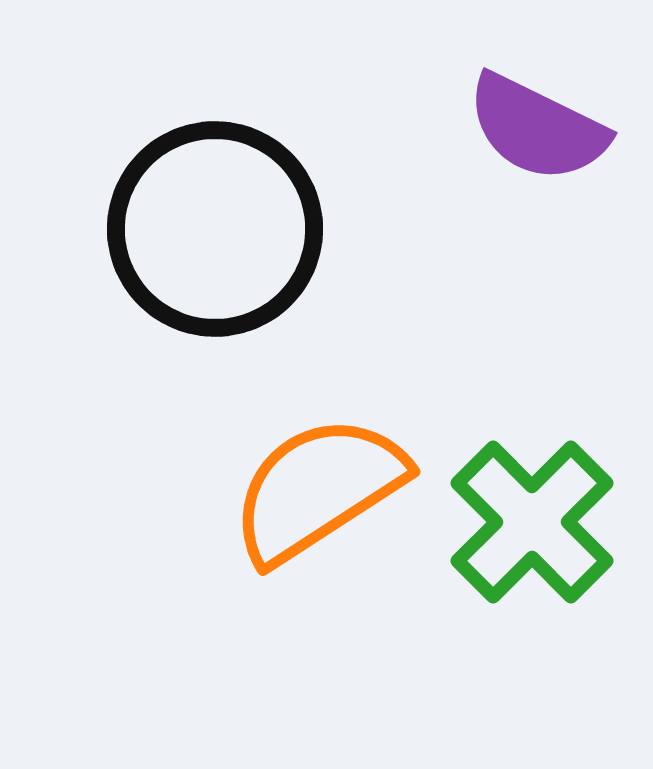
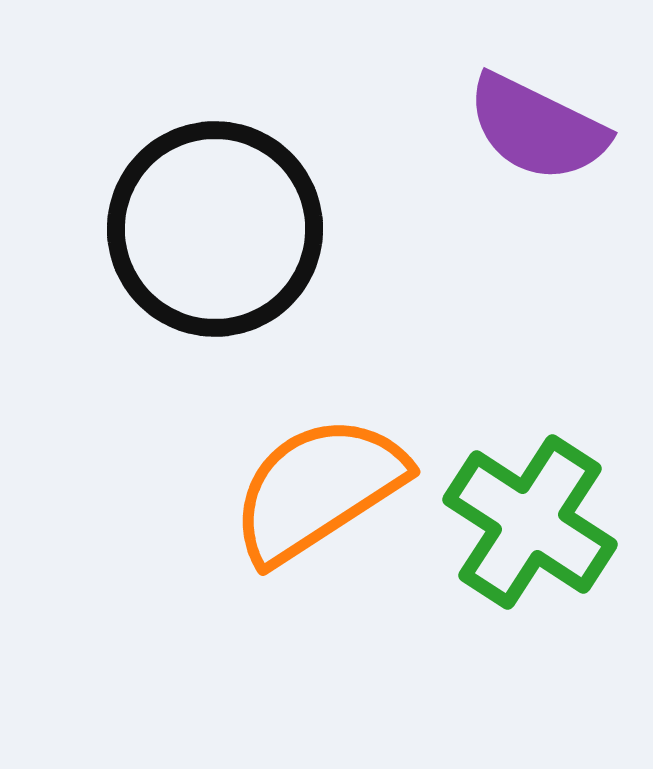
green cross: moved 2 px left; rotated 12 degrees counterclockwise
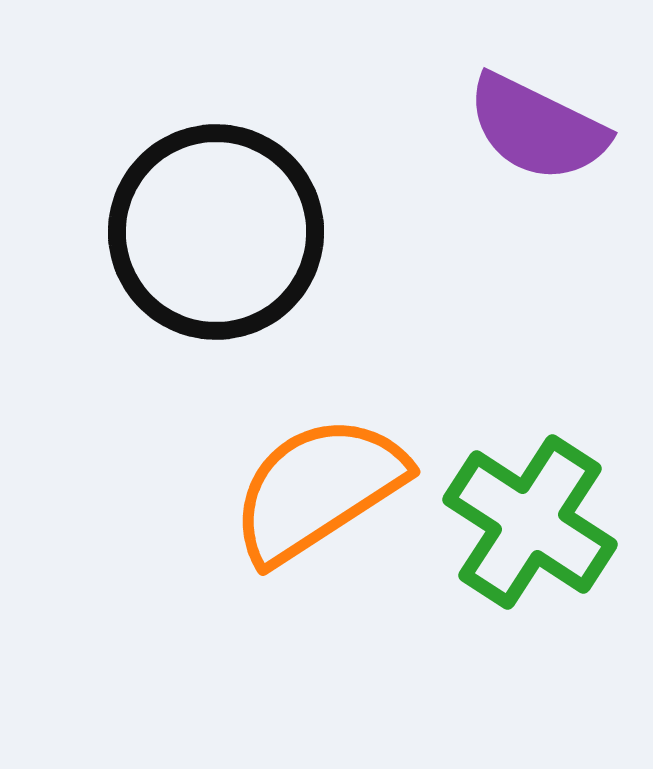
black circle: moved 1 px right, 3 px down
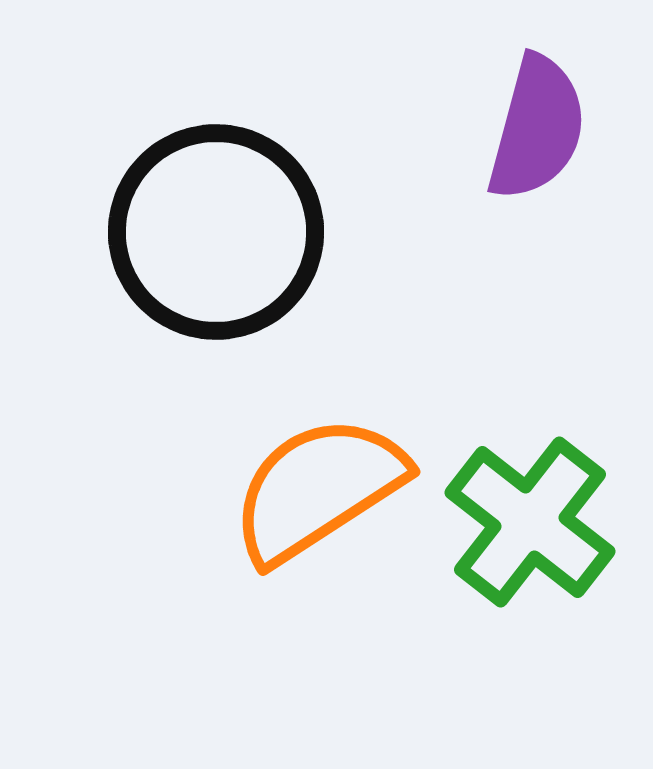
purple semicircle: rotated 101 degrees counterclockwise
green cross: rotated 5 degrees clockwise
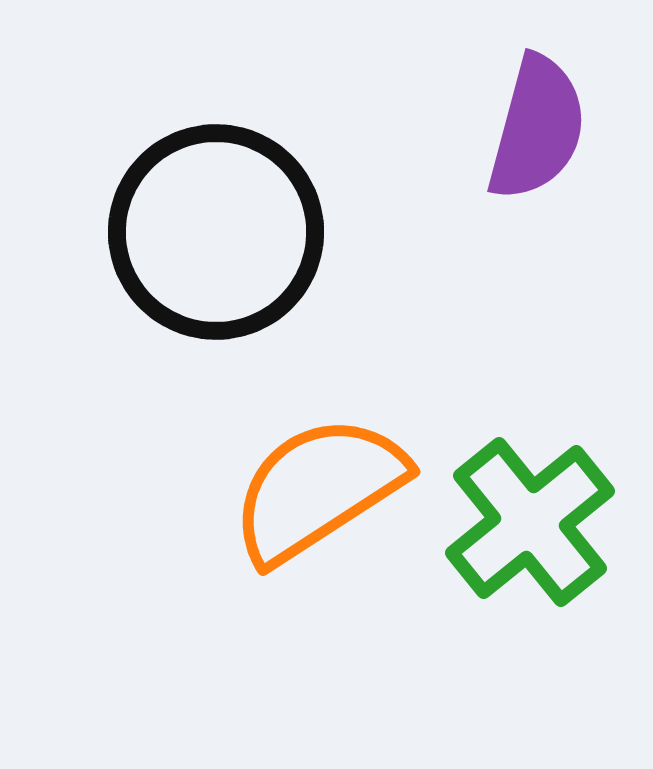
green cross: rotated 13 degrees clockwise
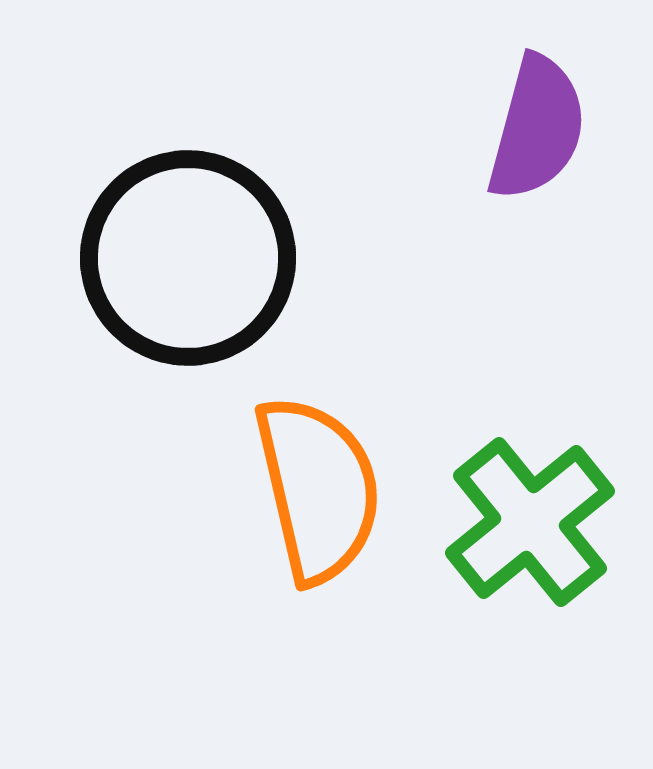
black circle: moved 28 px left, 26 px down
orange semicircle: rotated 110 degrees clockwise
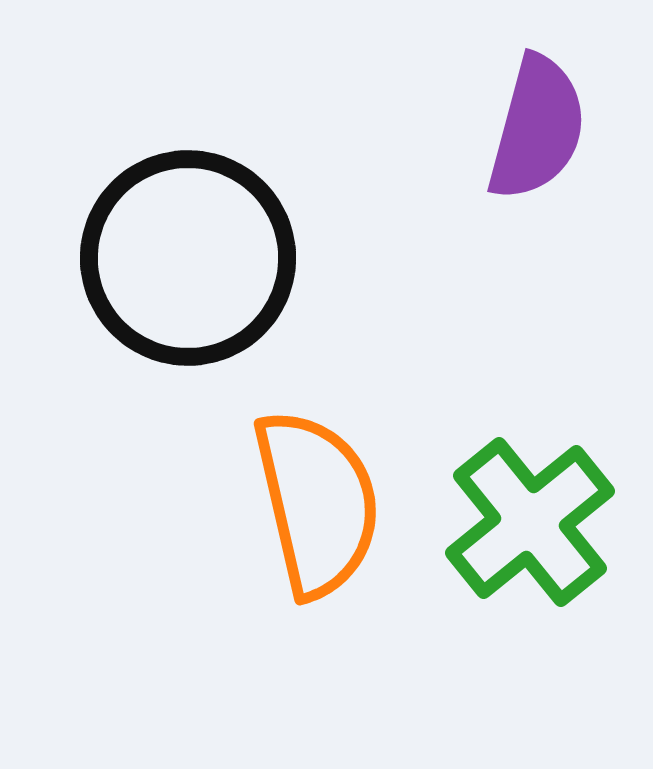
orange semicircle: moved 1 px left, 14 px down
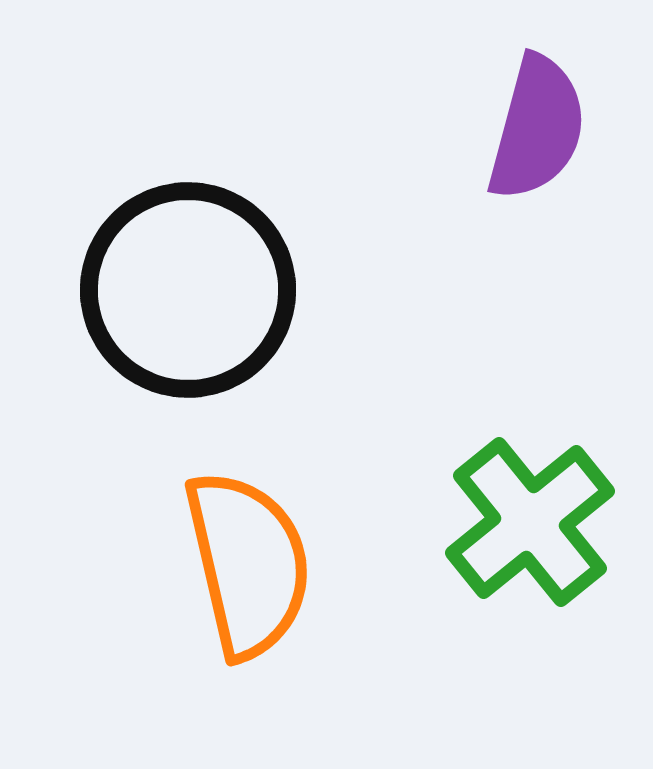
black circle: moved 32 px down
orange semicircle: moved 69 px left, 61 px down
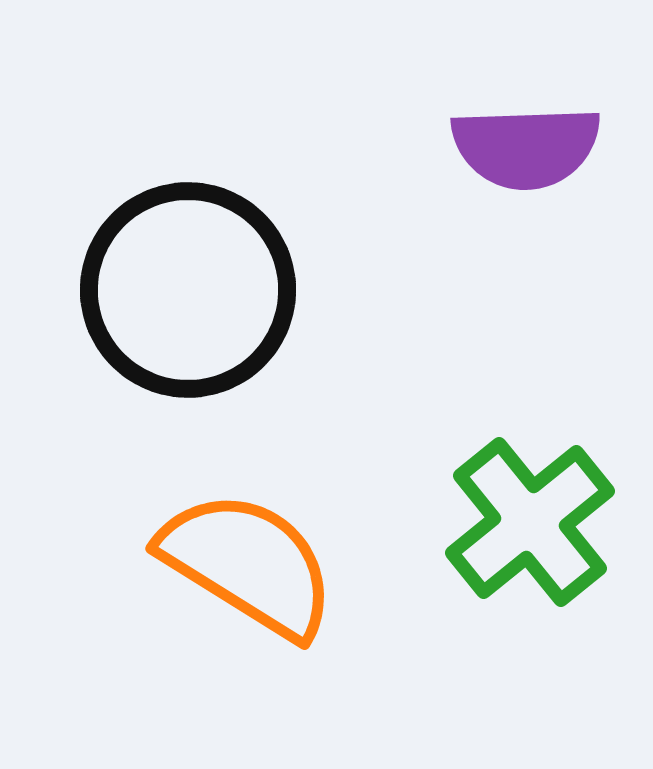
purple semicircle: moved 11 px left, 19 px down; rotated 73 degrees clockwise
orange semicircle: rotated 45 degrees counterclockwise
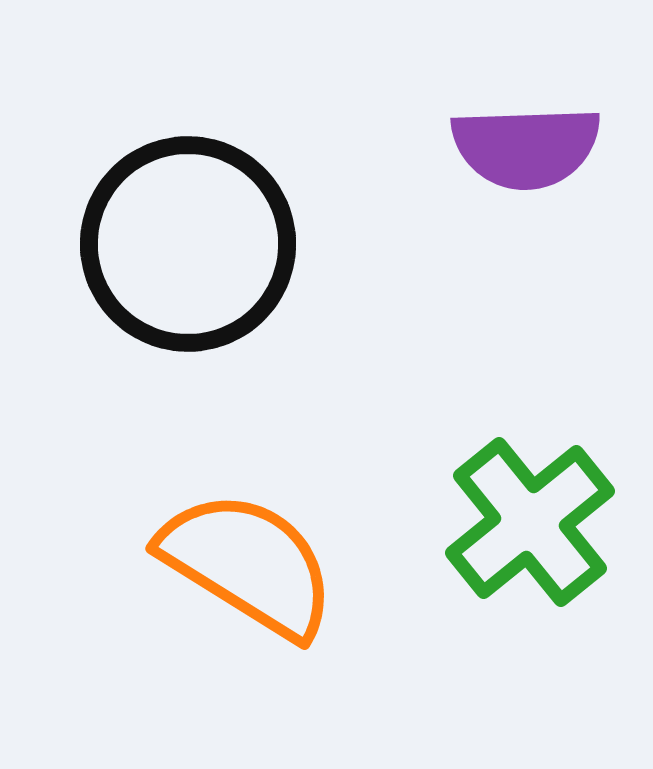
black circle: moved 46 px up
